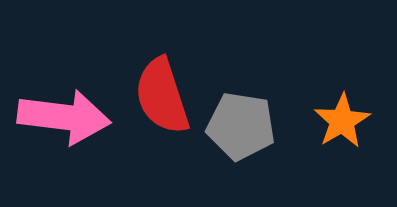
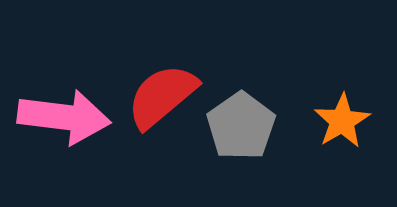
red semicircle: rotated 68 degrees clockwise
gray pentagon: rotated 28 degrees clockwise
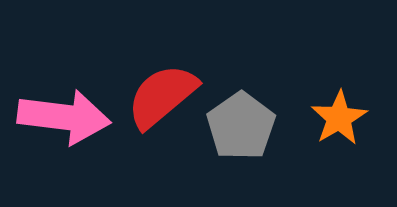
orange star: moved 3 px left, 3 px up
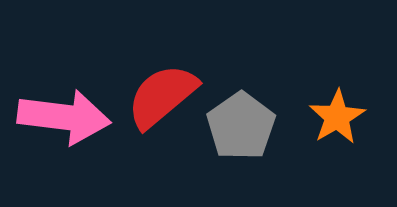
orange star: moved 2 px left, 1 px up
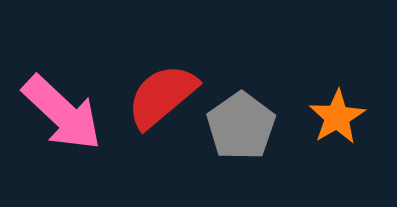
pink arrow: moved 2 px left, 4 px up; rotated 36 degrees clockwise
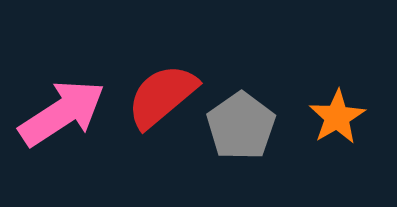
pink arrow: rotated 76 degrees counterclockwise
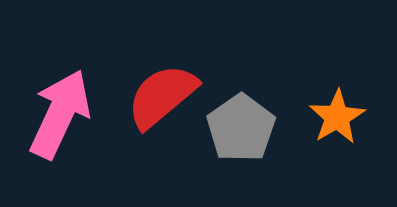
pink arrow: moved 2 px left, 1 px down; rotated 32 degrees counterclockwise
gray pentagon: moved 2 px down
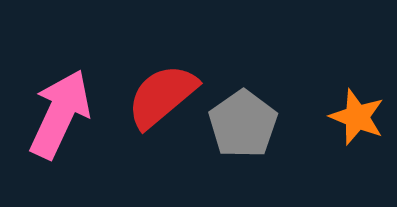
orange star: moved 20 px right; rotated 20 degrees counterclockwise
gray pentagon: moved 2 px right, 4 px up
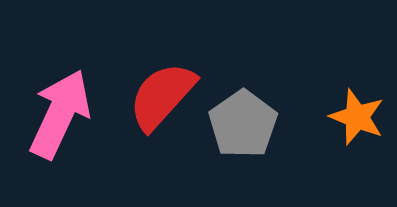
red semicircle: rotated 8 degrees counterclockwise
